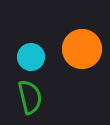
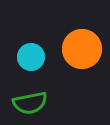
green semicircle: moved 6 px down; rotated 92 degrees clockwise
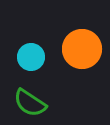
green semicircle: rotated 44 degrees clockwise
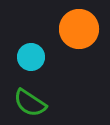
orange circle: moved 3 px left, 20 px up
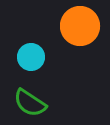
orange circle: moved 1 px right, 3 px up
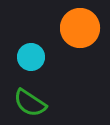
orange circle: moved 2 px down
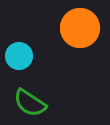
cyan circle: moved 12 px left, 1 px up
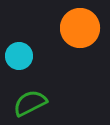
green semicircle: rotated 120 degrees clockwise
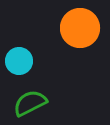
cyan circle: moved 5 px down
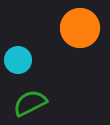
cyan circle: moved 1 px left, 1 px up
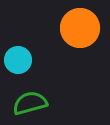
green semicircle: rotated 12 degrees clockwise
